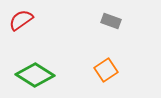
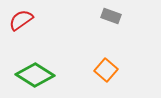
gray rectangle: moved 5 px up
orange square: rotated 15 degrees counterclockwise
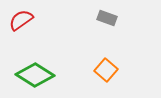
gray rectangle: moved 4 px left, 2 px down
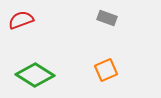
red semicircle: rotated 15 degrees clockwise
orange square: rotated 25 degrees clockwise
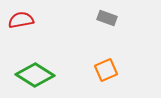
red semicircle: rotated 10 degrees clockwise
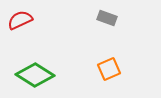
red semicircle: moved 1 px left; rotated 15 degrees counterclockwise
orange square: moved 3 px right, 1 px up
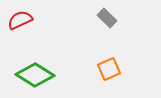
gray rectangle: rotated 24 degrees clockwise
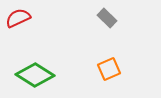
red semicircle: moved 2 px left, 2 px up
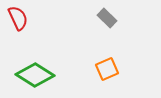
red semicircle: rotated 90 degrees clockwise
orange square: moved 2 px left
